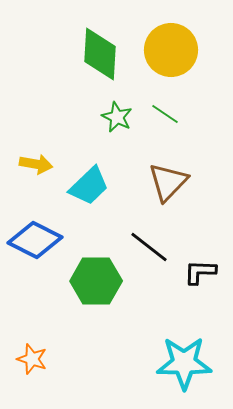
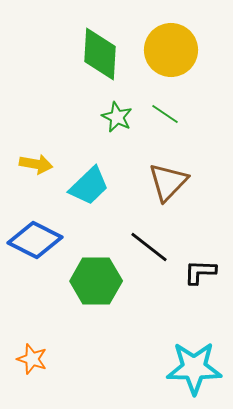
cyan star: moved 10 px right, 5 px down
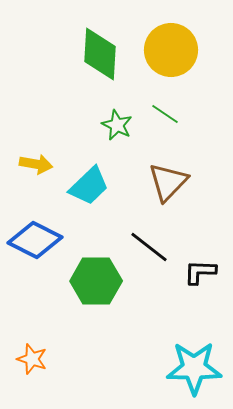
green star: moved 8 px down
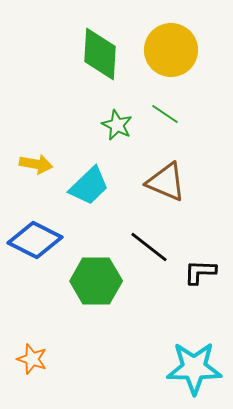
brown triangle: moved 2 px left; rotated 51 degrees counterclockwise
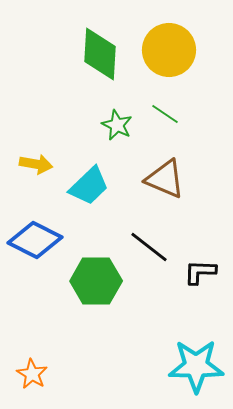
yellow circle: moved 2 px left
brown triangle: moved 1 px left, 3 px up
orange star: moved 15 px down; rotated 12 degrees clockwise
cyan star: moved 2 px right, 2 px up
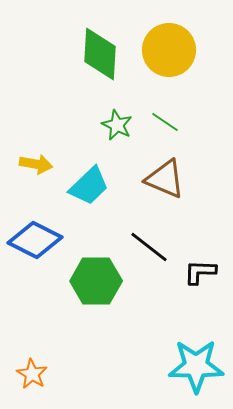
green line: moved 8 px down
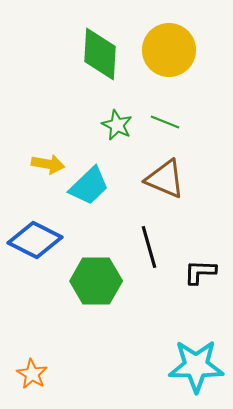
green line: rotated 12 degrees counterclockwise
yellow arrow: moved 12 px right
black line: rotated 36 degrees clockwise
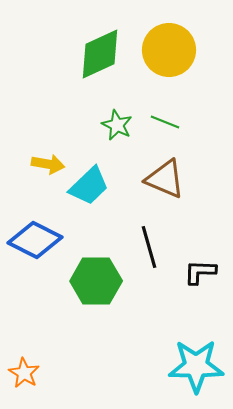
green diamond: rotated 62 degrees clockwise
orange star: moved 8 px left, 1 px up
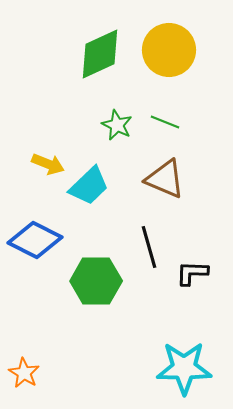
yellow arrow: rotated 12 degrees clockwise
black L-shape: moved 8 px left, 1 px down
cyan star: moved 12 px left, 2 px down
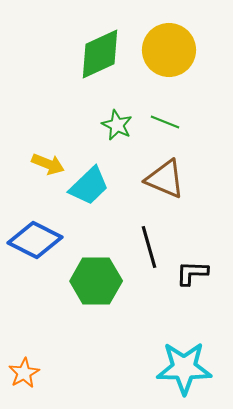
orange star: rotated 12 degrees clockwise
